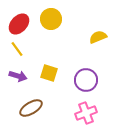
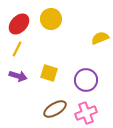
yellow semicircle: moved 2 px right, 1 px down
yellow line: rotated 63 degrees clockwise
brown ellipse: moved 24 px right, 1 px down
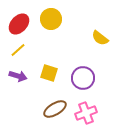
yellow semicircle: rotated 120 degrees counterclockwise
yellow line: moved 1 px right, 1 px down; rotated 21 degrees clockwise
purple circle: moved 3 px left, 2 px up
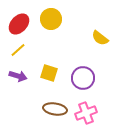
brown ellipse: rotated 40 degrees clockwise
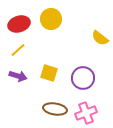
red ellipse: rotated 30 degrees clockwise
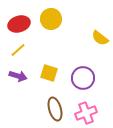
brown ellipse: rotated 65 degrees clockwise
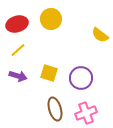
red ellipse: moved 2 px left
yellow semicircle: moved 3 px up
purple circle: moved 2 px left
